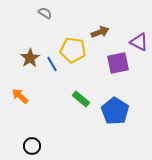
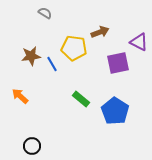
yellow pentagon: moved 1 px right, 2 px up
brown star: moved 1 px right, 2 px up; rotated 24 degrees clockwise
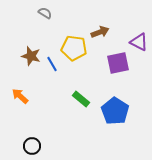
brown star: rotated 24 degrees clockwise
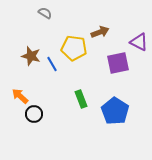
green rectangle: rotated 30 degrees clockwise
black circle: moved 2 px right, 32 px up
